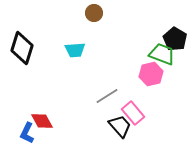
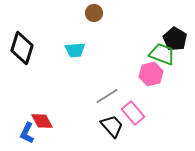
black trapezoid: moved 8 px left
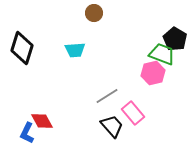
pink hexagon: moved 2 px right, 1 px up
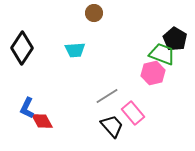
black diamond: rotated 16 degrees clockwise
blue L-shape: moved 25 px up
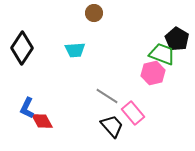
black pentagon: moved 2 px right
gray line: rotated 65 degrees clockwise
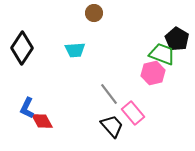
gray line: moved 2 px right, 2 px up; rotated 20 degrees clockwise
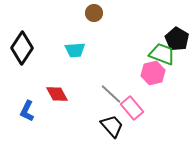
gray line: moved 2 px right; rotated 10 degrees counterclockwise
blue L-shape: moved 3 px down
pink rectangle: moved 1 px left, 5 px up
red diamond: moved 15 px right, 27 px up
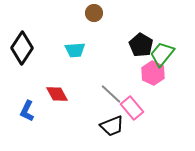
black pentagon: moved 36 px left, 6 px down
green trapezoid: rotated 72 degrees counterclockwise
pink hexagon: rotated 20 degrees counterclockwise
black trapezoid: rotated 110 degrees clockwise
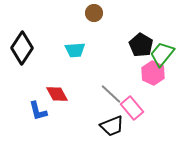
blue L-shape: moved 11 px right; rotated 40 degrees counterclockwise
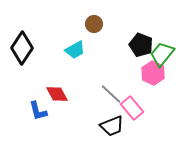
brown circle: moved 11 px down
black pentagon: rotated 10 degrees counterclockwise
cyan trapezoid: rotated 25 degrees counterclockwise
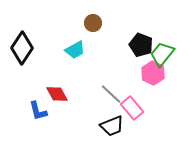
brown circle: moved 1 px left, 1 px up
